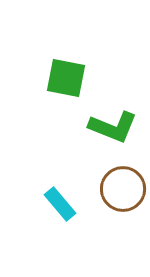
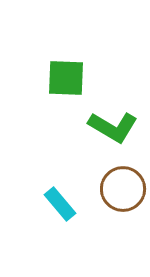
green square: rotated 9 degrees counterclockwise
green L-shape: rotated 9 degrees clockwise
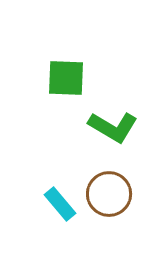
brown circle: moved 14 px left, 5 px down
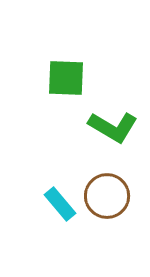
brown circle: moved 2 px left, 2 px down
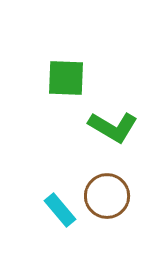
cyan rectangle: moved 6 px down
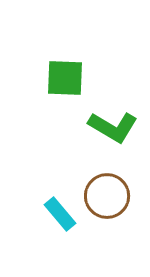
green square: moved 1 px left
cyan rectangle: moved 4 px down
